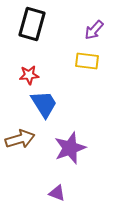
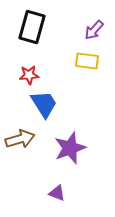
black rectangle: moved 3 px down
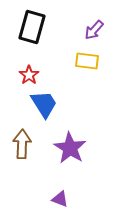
red star: rotated 30 degrees counterclockwise
brown arrow: moved 2 px right, 5 px down; rotated 72 degrees counterclockwise
purple star: rotated 20 degrees counterclockwise
purple triangle: moved 3 px right, 6 px down
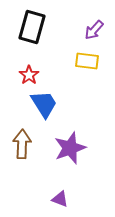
purple star: rotated 20 degrees clockwise
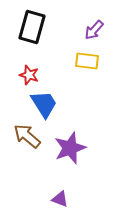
red star: rotated 18 degrees counterclockwise
brown arrow: moved 5 px right, 8 px up; rotated 52 degrees counterclockwise
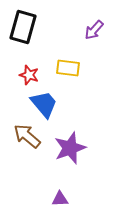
black rectangle: moved 9 px left
yellow rectangle: moved 19 px left, 7 px down
blue trapezoid: rotated 8 degrees counterclockwise
purple triangle: rotated 24 degrees counterclockwise
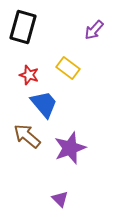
yellow rectangle: rotated 30 degrees clockwise
purple triangle: rotated 48 degrees clockwise
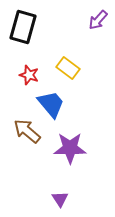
purple arrow: moved 4 px right, 10 px up
blue trapezoid: moved 7 px right
brown arrow: moved 5 px up
purple star: rotated 20 degrees clockwise
purple triangle: rotated 12 degrees clockwise
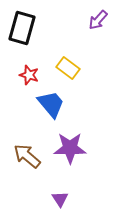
black rectangle: moved 1 px left, 1 px down
brown arrow: moved 25 px down
